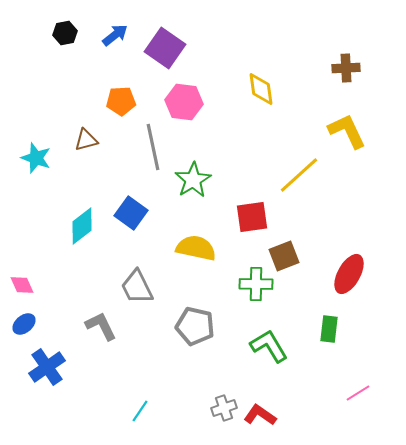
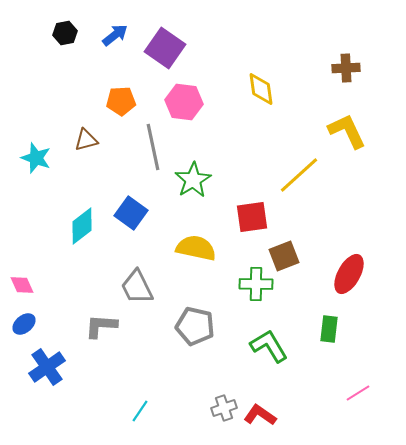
gray L-shape: rotated 60 degrees counterclockwise
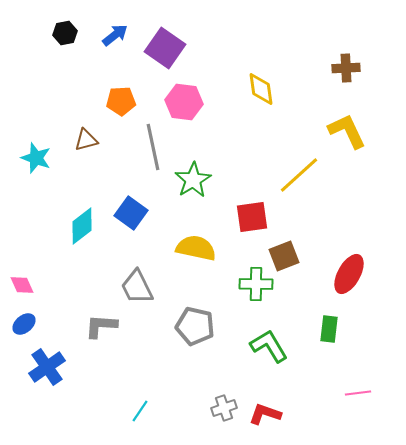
pink line: rotated 25 degrees clockwise
red L-shape: moved 5 px right, 1 px up; rotated 16 degrees counterclockwise
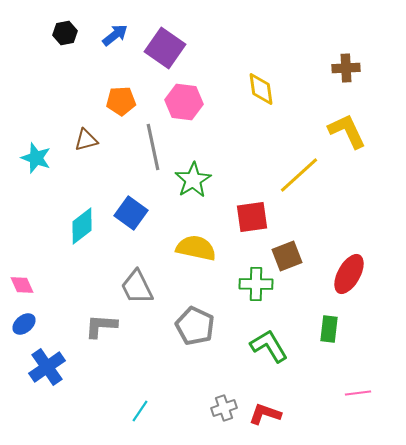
brown square: moved 3 px right
gray pentagon: rotated 12 degrees clockwise
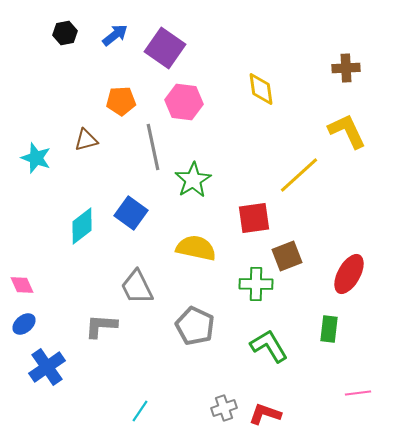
red square: moved 2 px right, 1 px down
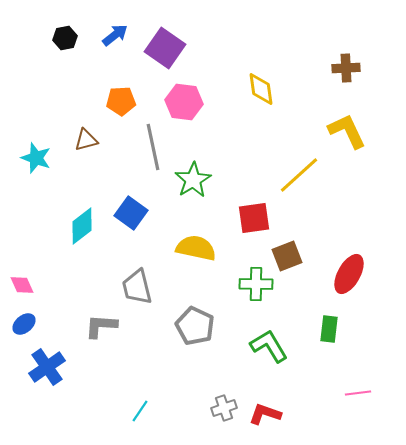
black hexagon: moved 5 px down
gray trapezoid: rotated 12 degrees clockwise
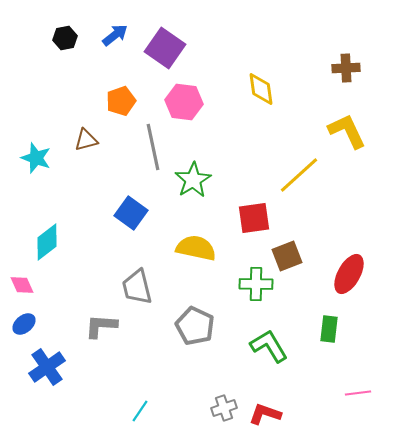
orange pentagon: rotated 16 degrees counterclockwise
cyan diamond: moved 35 px left, 16 px down
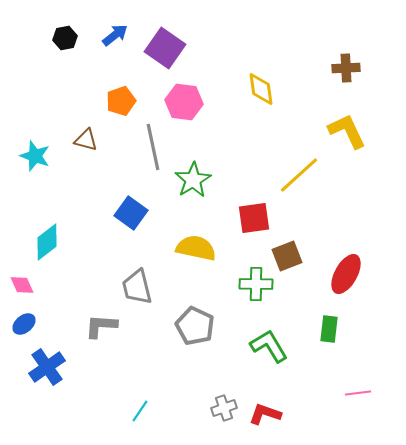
brown triangle: rotated 30 degrees clockwise
cyan star: moved 1 px left, 2 px up
red ellipse: moved 3 px left
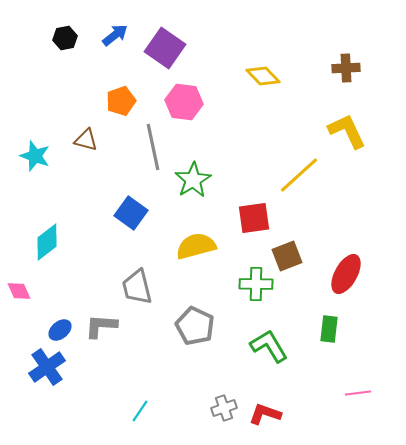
yellow diamond: moved 2 px right, 13 px up; rotated 36 degrees counterclockwise
yellow semicircle: moved 2 px up; rotated 27 degrees counterclockwise
pink diamond: moved 3 px left, 6 px down
blue ellipse: moved 36 px right, 6 px down
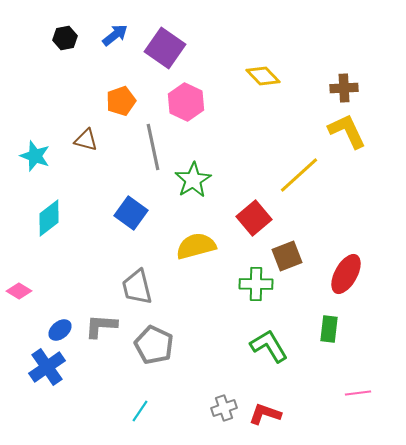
brown cross: moved 2 px left, 20 px down
pink hexagon: moved 2 px right; rotated 18 degrees clockwise
red square: rotated 32 degrees counterclockwise
cyan diamond: moved 2 px right, 24 px up
pink diamond: rotated 35 degrees counterclockwise
gray pentagon: moved 41 px left, 19 px down
